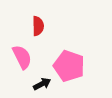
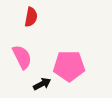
red semicircle: moved 7 px left, 9 px up; rotated 12 degrees clockwise
pink pentagon: rotated 20 degrees counterclockwise
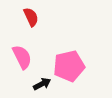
red semicircle: rotated 36 degrees counterclockwise
pink pentagon: rotated 12 degrees counterclockwise
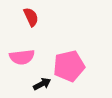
pink semicircle: rotated 110 degrees clockwise
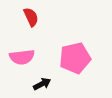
pink pentagon: moved 6 px right, 8 px up
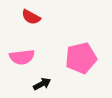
red semicircle: rotated 144 degrees clockwise
pink pentagon: moved 6 px right
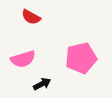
pink semicircle: moved 1 px right, 2 px down; rotated 10 degrees counterclockwise
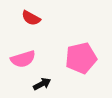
red semicircle: moved 1 px down
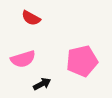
pink pentagon: moved 1 px right, 3 px down
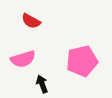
red semicircle: moved 3 px down
black arrow: rotated 84 degrees counterclockwise
